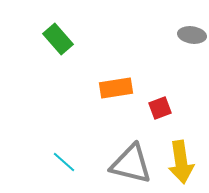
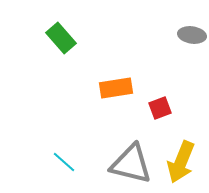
green rectangle: moved 3 px right, 1 px up
yellow arrow: rotated 30 degrees clockwise
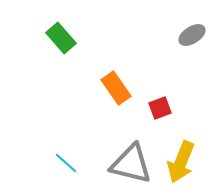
gray ellipse: rotated 40 degrees counterclockwise
orange rectangle: rotated 64 degrees clockwise
cyan line: moved 2 px right, 1 px down
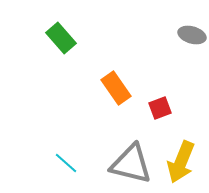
gray ellipse: rotated 48 degrees clockwise
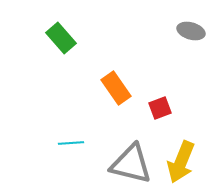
gray ellipse: moved 1 px left, 4 px up
cyan line: moved 5 px right, 20 px up; rotated 45 degrees counterclockwise
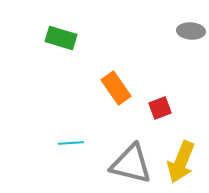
gray ellipse: rotated 12 degrees counterclockwise
green rectangle: rotated 32 degrees counterclockwise
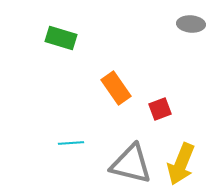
gray ellipse: moved 7 px up
red square: moved 1 px down
yellow arrow: moved 2 px down
